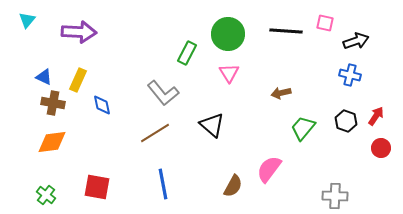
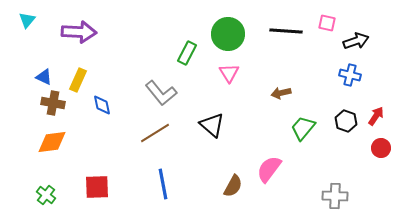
pink square: moved 2 px right
gray L-shape: moved 2 px left
red square: rotated 12 degrees counterclockwise
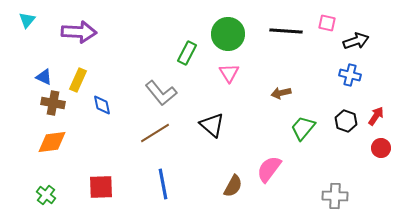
red square: moved 4 px right
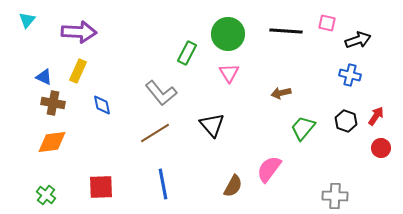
black arrow: moved 2 px right, 1 px up
yellow rectangle: moved 9 px up
black triangle: rotated 8 degrees clockwise
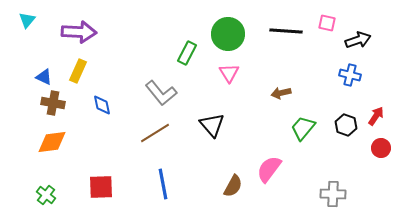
black hexagon: moved 4 px down
gray cross: moved 2 px left, 2 px up
